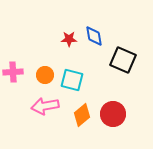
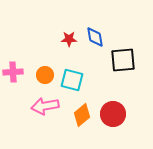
blue diamond: moved 1 px right, 1 px down
black square: rotated 28 degrees counterclockwise
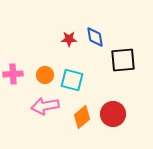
pink cross: moved 2 px down
orange diamond: moved 2 px down
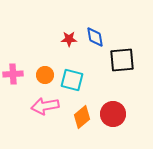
black square: moved 1 px left
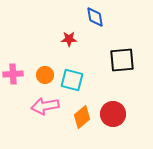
blue diamond: moved 20 px up
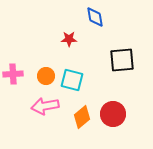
orange circle: moved 1 px right, 1 px down
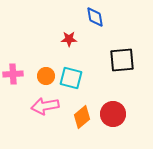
cyan square: moved 1 px left, 2 px up
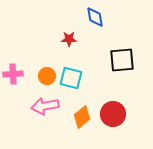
orange circle: moved 1 px right
